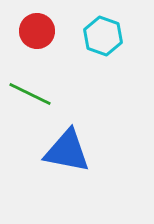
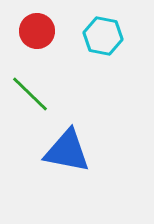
cyan hexagon: rotated 9 degrees counterclockwise
green line: rotated 18 degrees clockwise
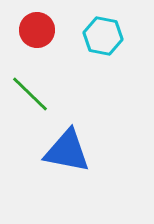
red circle: moved 1 px up
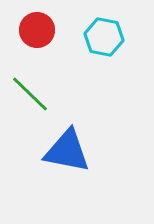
cyan hexagon: moved 1 px right, 1 px down
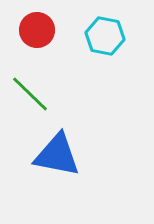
cyan hexagon: moved 1 px right, 1 px up
blue triangle: moved 10 px left, 4 px down
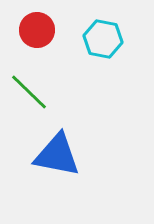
cyan hexagon: moved 2 px left, 3 px down
green line: moved 1 px left, 2 px up
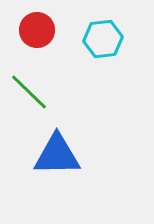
cyan hexagon: rotated 18 degrees counterclockwise
blue triangle: rotated 12 degrees counterclockwise
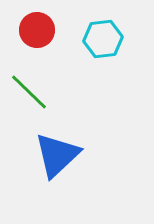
blue triangle: rotated 42 degrees counterclockwise
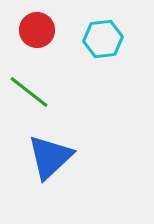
green line: rotated 6 degrees counterclockwise
blue triangle: moved 7 px left, 2 px down
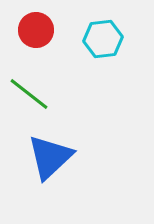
red circle: moved 1 px left
green line: moved 2 px down
